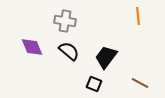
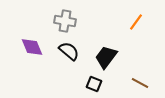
orange line: moved 2 px left, 6 px down; rotated 42 degrees clockwise
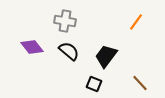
purple diamond: rotated 15 degrees counterclockwise
black trapezoid: moved 1 px up
brown line: rotated 18 degrees clockwise
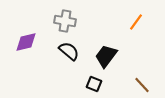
purple diamond: moved 6 px left, 5 px up; rotated 65 degrees counterclockwise
brown line: moved 2 px right, 2 px down
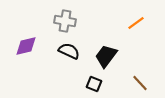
orange line: moved 1 px down; rotated 18 degrees clockwise
purple diamond: moved 4 px down
black semicircle: rotated 15 degrees counterclockwise
brown line: moved 2 px left, 2 px up
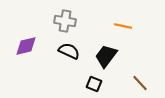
orange line: moved 13 px left, 3 px down; rotated 48 degrees clockwise
